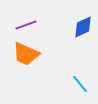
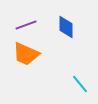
blue diamond: moved 17 px left; rotated 65 degrees counterclockwise
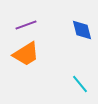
blue diamond: moved 16 px right, 3 px down; rotated 15 degrees counterclockwise
orange trapezoid: rotated 56 degrees counterclockwise
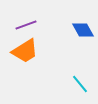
blue diamond: moved 1 px right; rotated 15 degrees counterclockwise
orange trapezoid: moved 1 px left, 3 px up
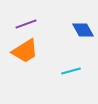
purple line: moved 1 px up
cyan line: moved 9 px left, 13 px up; rotated 66 degrees counterclockwise
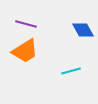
purple line: rotated 35 degrees clockwise
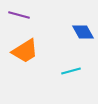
purple line: moved 7 px left, 9 px up
blue diamond: moved 2 px down
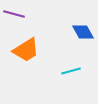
purple line: moved 5 px left, 1 px up
orange trapezoid: moved 1 px right, 1 px up
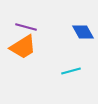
purple line: moved 12 px right, 13 px down
orange trapezoid: moved 3 px left, 3 px up
